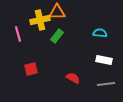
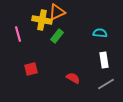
orange triangle: rotated 24 degrees counterclockwise
yellow cross: moved 2 px right; rotated 24 degrees clockwise
white rectangle: rotated 70 degrees clockwise
gray line: rotated 24 degrees counterclockwise
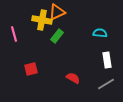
pink line: moved 4 px left
white rectangle: moved 3 px right
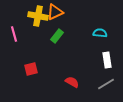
orange triangle: moved 2 px left
yellow cross: moved 4 px left, 4 px up
red semicircle: moved 1 px left, 4 px down
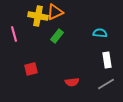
red semicircle: rotated 144 degrees clockwise
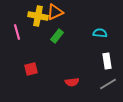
pink line: moved 3 px right, 2 px up
white rectangle: moved 1 px down
gray line: moved 2 px right
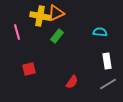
orange triangle: moved 1 px right, 1 px down
yellow cross: moved 2 px right
cyan semicircle: moved 1 px up
red square: moved 2 px left
red semicircle: rotated 48 degrees counterclockwise
